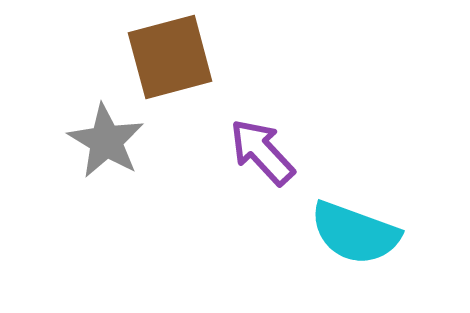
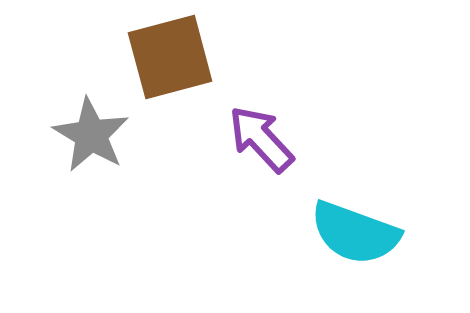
gray star: moved 15 px left, 6 px up
purple arrow: moved 1 px left, 13 px up
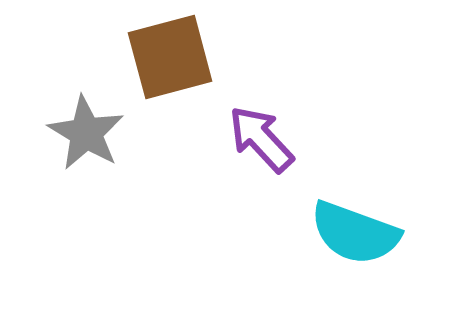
gray star: moved 5 px left, 2 px up
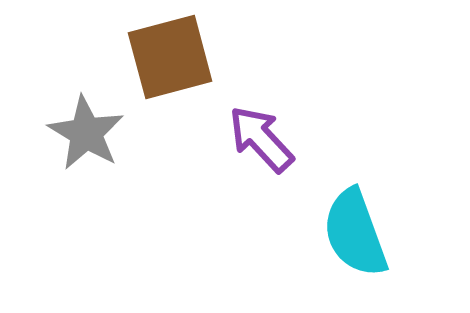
cyan semicircle: rotated 50 degrees clockwise
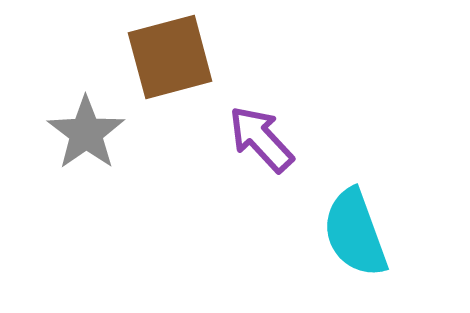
gray star: rotated 6 degrees clockwise
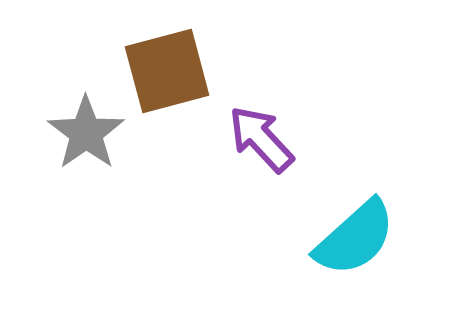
brown square: moved 3 px left, 14 px down
cyan semicircle: moved 5 px down; rotated 112 degrees counterclockwise
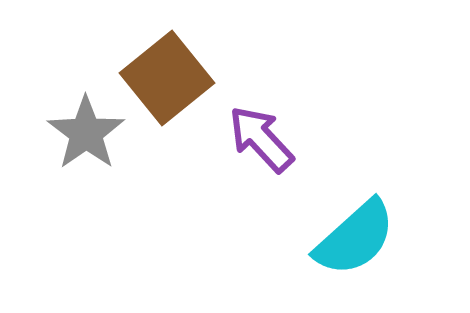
brown square: moved 7 px down; rotated 24 degrees counterclockwise
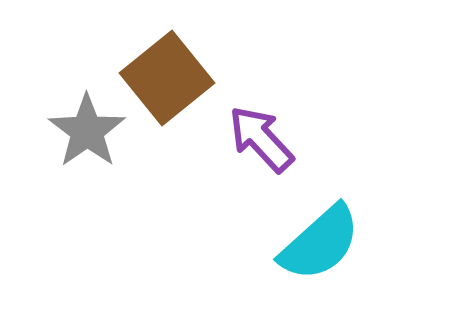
gray star: moved 1 px right, 2 px up
cyan semicircle: moved 35 px left, 5 px down
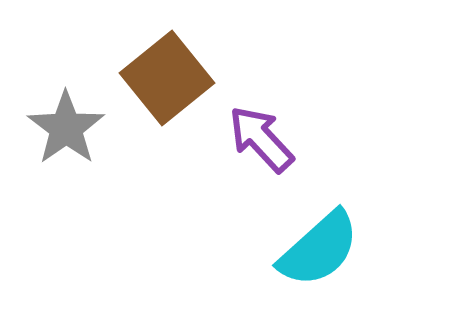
gray star: moved 21 px left, 3 px up
cyan semicircle: moved 1 px left, 6 px down
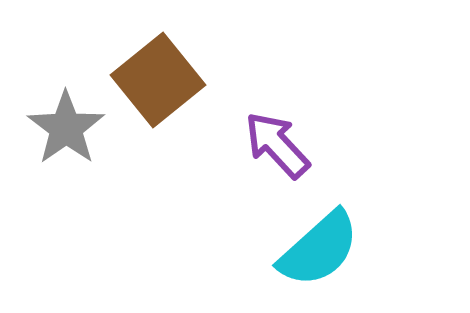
brown square: moved 9 px left, 2 px down
purple arrow: moved 16 px right, 6 px down
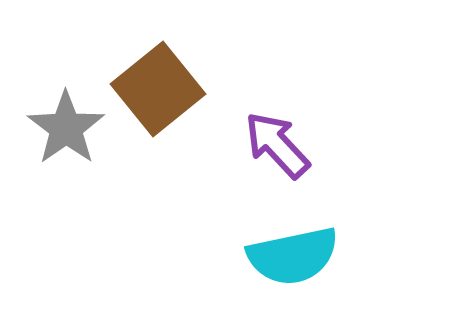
brown square: moved 9 px down
cyan semicircle: moved 26 px left, 7 px down; rotated 30 degrees clockwise
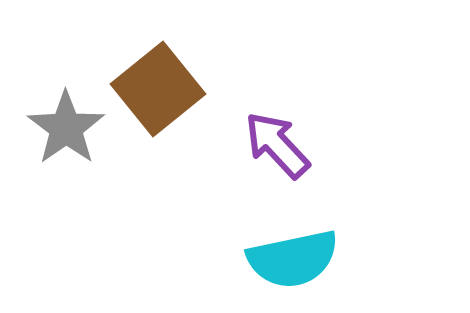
cyan semicircle: moved 3 px down
